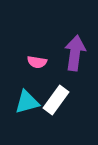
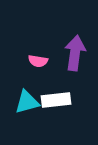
pink semicircle: moved 1 px right, 1 px up
white rectangle: rotated 48 degrees clockwise
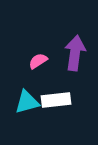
pink semicircle: rotated 138 degrees clockwise
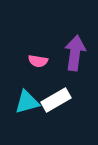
pink semicircle: rotated 138 degrees counterclockwise
white rectangle: rotated 24 degrees counterclockwise
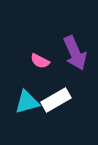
purple arrow: rotated 148 degrees clockwise
pink semicircle: moved 2 px right; rotated 18 degrees clockwise
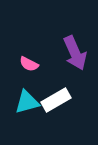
pink semicircle: moved 11 px left, 3 px down
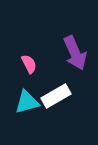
pink semicircle: rotated 144 degrees counterclockwise
white rectangle: moved 4 px up
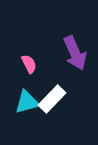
white rectangle: moved 4 px left, 3 px down; rotated 16 degrees counterclockwise
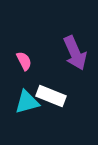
pink semicircle: moved 5 px left, 3 px up
white rectangle: moved 1 px left, 3 px up; rotated 68 degrees clockwise
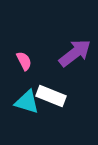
purple arrow: rotated 104 degrees counterclockwise
cyan triangle: rotated 32 degrees clockwise
